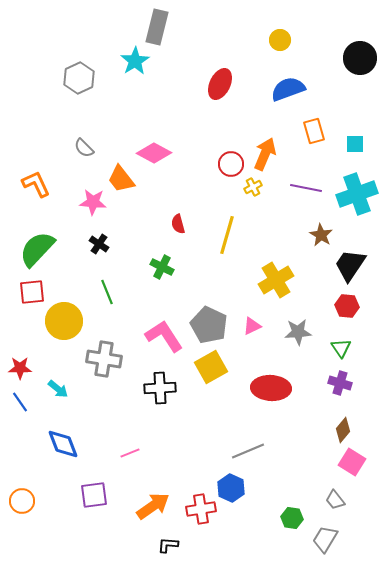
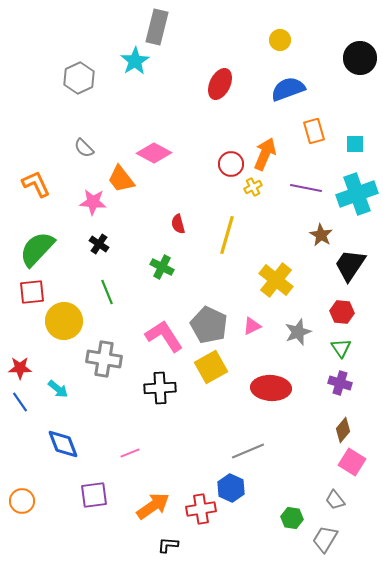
yellow cross at (276, 280): rotated 20 degrees counterclockwise
red hexagon at (347, 306): moved 5 px left, 6 px down
gray star at (298, 332): rotated 16 degrees counterclockwise
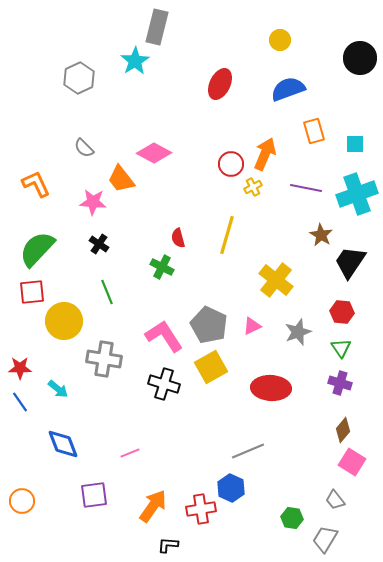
red semicircle at (178, 224): moved 14 px down
black trapezoid at (350, 265): moved 3 px up
black cross at (160, 388): moved 4 px right, 4 px up; rotated 20 degrees clockwise
orange arrow at (153, 506): rotated 20 degrees counterclockwise
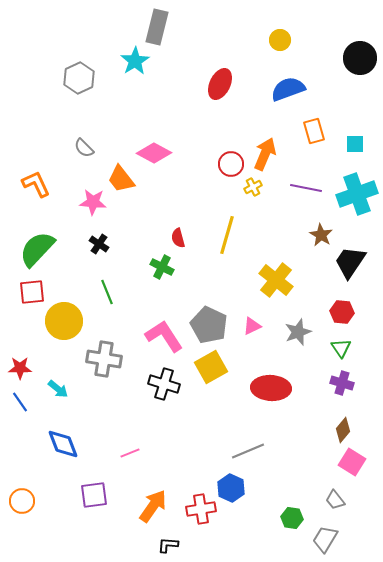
purple cross at (340, 383): moved 2 px right
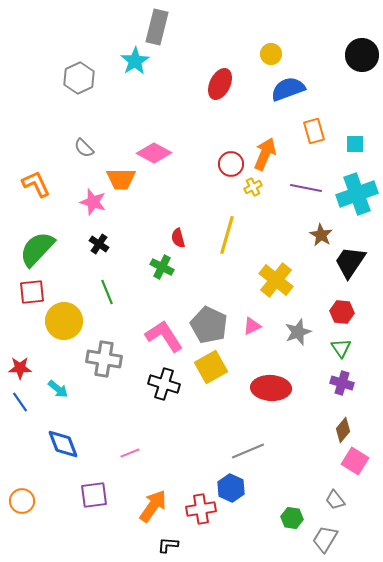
yellow circle at (280, 40): moved 9 px left, 14 px down
black circle at (360, 58): moved 2 px right, 3 px up
orange trapezoid at (121, 179): rotated 52 degrees counterclockwise
pink star at (93, 202): rotated 12 degrees clockwise
pink square at (352, 462): moved 3 px right, 1 px up
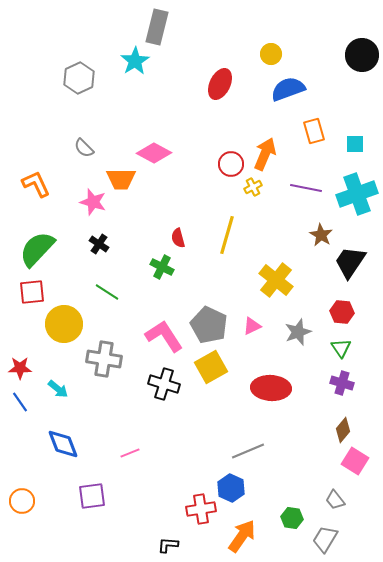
green line at (107, 292): rotated 35 degrees counterclockwise
yellow circle at (64, 321): moved 3 px down
purple square at (94, 495): moved 2 px left, 1 px down
orange arrow at (153, 506): moved 89 px right, 30 px down
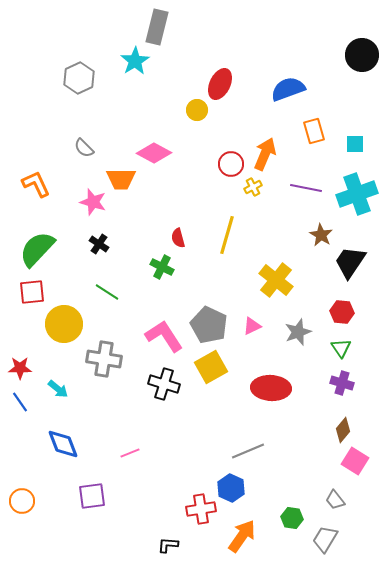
yellow circle at (271, 54): moved 74 px left, 56 px down
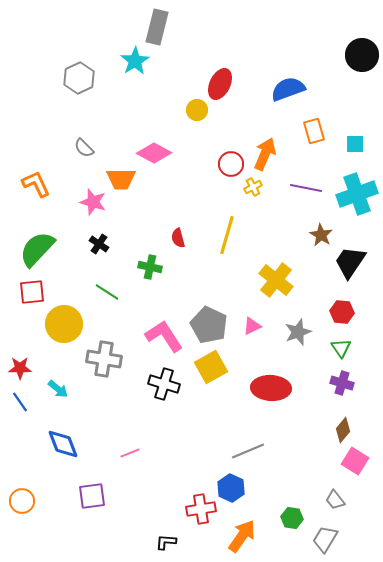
green cross at (162, 267): moved 12 px left; rotated 15 degrees counterclockwise
black L-shape at (168, 545): moved 2 px left, 3 px up
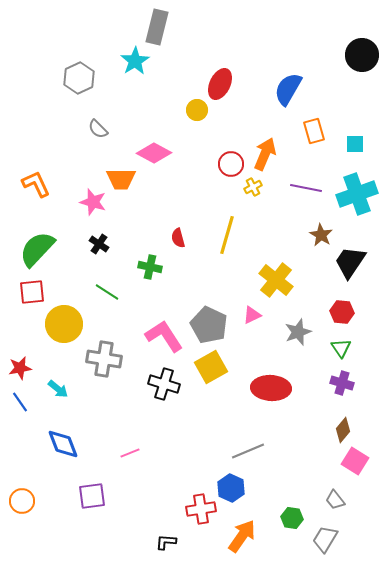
blue semicircle at (288, 89): rotated 40 degrees counterclockwise
gray semicircle at (84, 148): moved 14 px right, 19 px up
pink triangle at (252, 326): moved 11 px up
red star at (20, 368): rotated 10 degrees counterclockwise
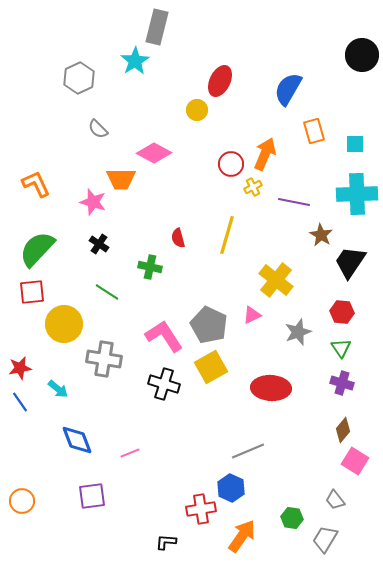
red ellipse at (220, 84): moved 3 px up
purple line at (306, 188): moved 12 px left, 14 px down
cyan cross at (357, 194): rotated 18 degrees clockwise
blue diamond at (63, 444): moved 14 px right, 4 px up
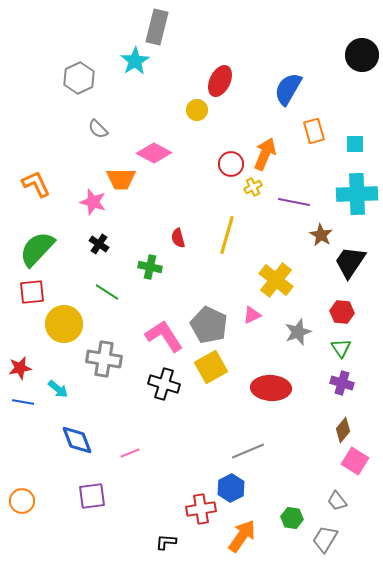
blue line at (20, 402): moved 3 px right; rotated 45 degrees counterclockwise
blue hexagon at (231, 488): rotated 8 degrees clockwise
gray trapezoid at (335, 500): moved 2 px right, 1 px down
